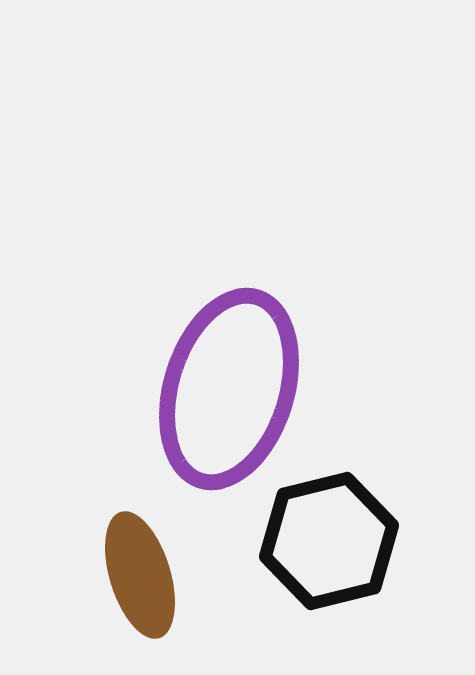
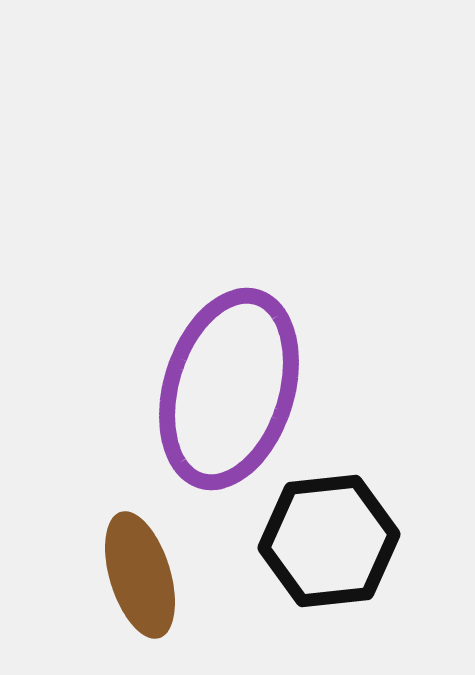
black hexagon: rotated 8 degrees clockwise
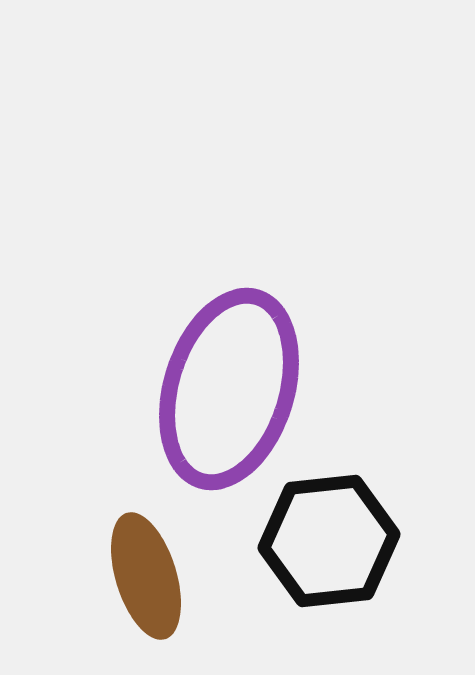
brown ellipse: moved 6 px right, 1 px down
